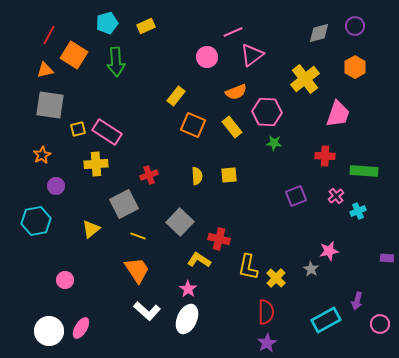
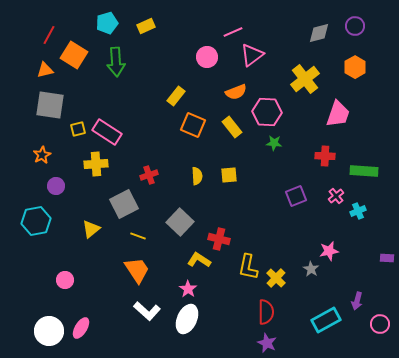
purple star at (267, 343): rotated 18 degrees counterclockwise
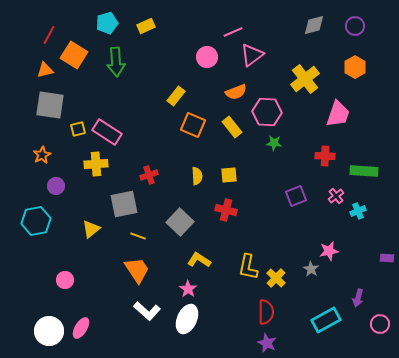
gray diamond at (319, 33): moved 5 px left, 8 px up
gray square at (124, 204): rotated 16 degrees clockwise
red cross at (219, 239): moved 7 px right, 29 px up
purple arrow at (357, 301): moved 1 px right, 3 px up
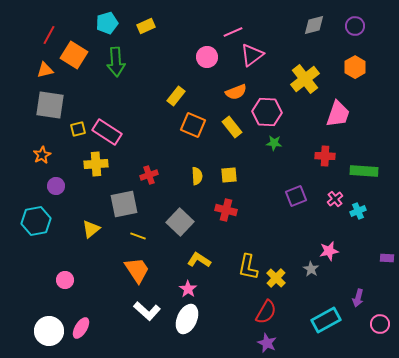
pink cross at (336, 196): moved 1 px left, 3 px down
red semicircle at (266, 312): rotated 30 degrees clockwise
